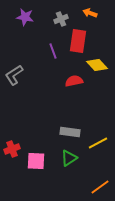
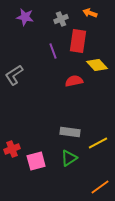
pink square: rotated 18 degrees counterclockwise
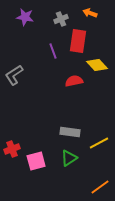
yellow line: moved 1 px right
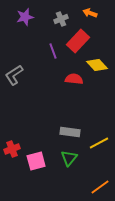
purple star: rotated 24 degrees counterclockwise
red rectangle: rotated 35 degrees clockwise
red semicircle: moved 2 px up; rotated 18 degrees clockwise
green triangle: rotated 18 degrees counterclockwise
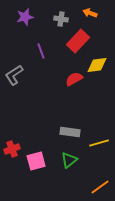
gray cross: rotated 32 degrees clockwise
purple line: moved 12 px left
yellow diamond: rotated 55 degrees counterclockwise
red semicircle: rotated 36 degrees counterclockwise
yellow line: rotated 12 degrees clockwise
green triangle: moved 2 px down; rotated 12 degrees clockwise
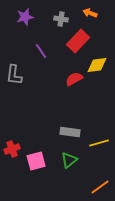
purple line: rotated 14 degrees counterclockwise
gray L-shape: rotated 50 degrees counterclockwise
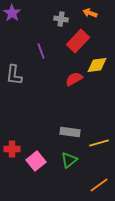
purple star: moved 13 px left, 4 px up; rotated 24 degrees counterclockwise
purple line: rotated 14 degrees clockwise
red cross: rotated 21 degrees clockwise
pink square: rotated 24 degrees counterclockwise
orange line: moved 1 px left, 2 px up
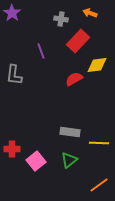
yellow line: rotated 18 degrees clockwise
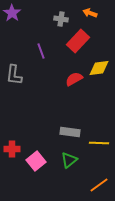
yellow diamond: moved 2 px right, 3 px down
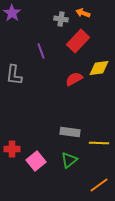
orange arrow: moved 7 px left
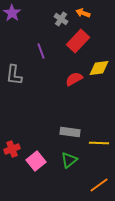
gray cross: rotated 24 degrees clockwise
red cross: rotated 21 degrees counterclockwise
